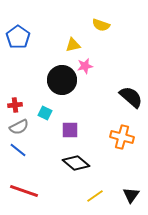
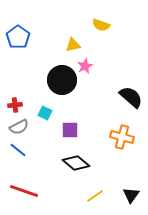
pink star: rotated 14 degrees counterclockwise
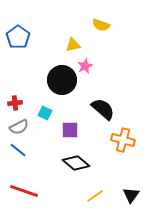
black semicircle: moved 28 px left, 12 px down
red cross: moved 2 px up
orange cross: moved 1 px right, 3 px down
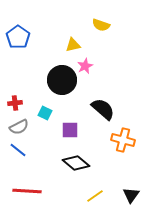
red line: moved 3 px right; rotated 16 degrees counterclockwise
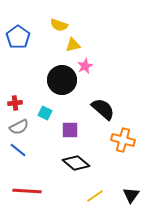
yellow semicircle: moved 42 px left
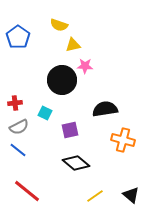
pink star: rotated 28 degrees clockwise
black semicircle: moved 2 px right; rotated 50 degrees counterclockwise
purple square: rotated 12 degrees counterclockwise
red line: rotated 36 degrees clockwise
black triangle: rotated 24 degrees counterclockwise
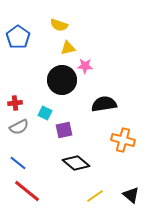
yellow triangle: moved 5 px left, 3 px down
black semicircle: moved 1 px left, 5 px up
purple square: moved 6 px left
blue line: moved 13 px down
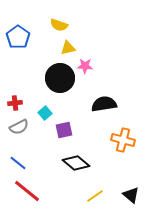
black circle: moved 2 px left, 2 px up
cyan square: rotated 24 degrees clockwise
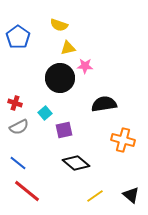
red cross: rotated 24 degrees clockwise
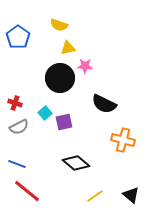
black semicircle: rotated 145 degrees counterclockwise
purple square: moved 8 px up
blue line: moved 1 px left, 1 px down; rotated 18 degrees counterclockwise
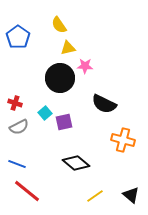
yellow semicircle: rotated 36 degrees clockwise
